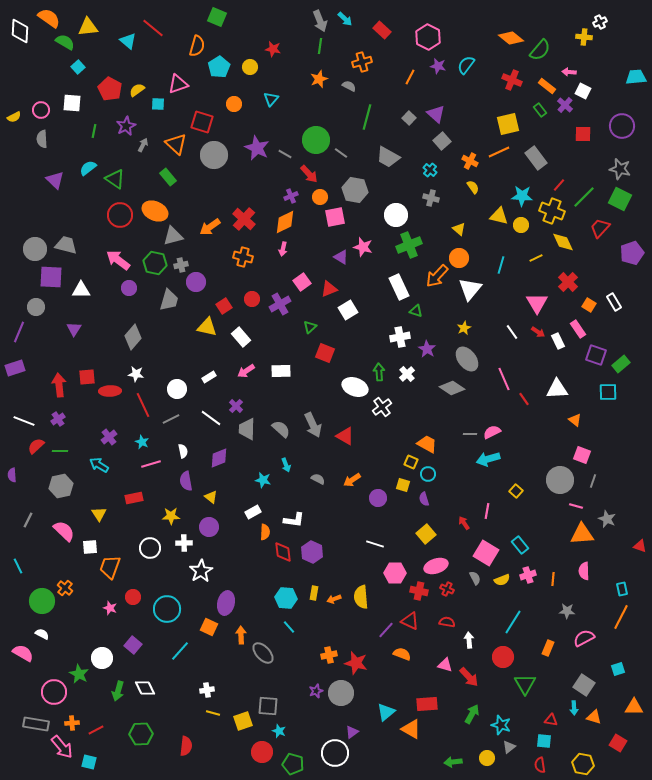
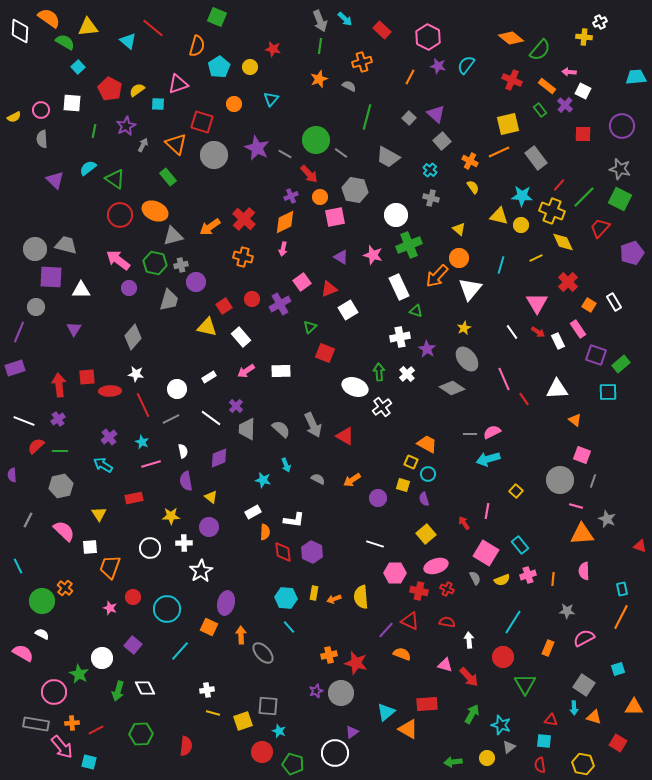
pink star at (363, 247): moved 10 px right, 8 px down
cyan arrow at (99, 465): moved 4 px right
orange triangle at (411, 729): moved 3 px left
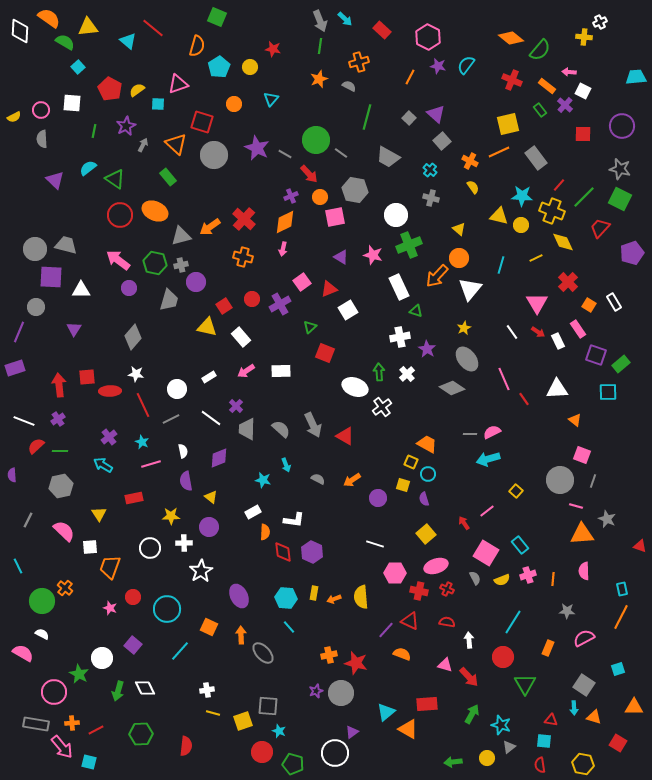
orange cross at (362, 62): moved 3 px left
gray triangle at (173, 236): moved 8 px right
pink line at (487, 511): rotated 42 degrees clockwise
purple ellipse at (226, 603): moved 13 px right, 7 px up; rotated 40 degrees counterclockwise
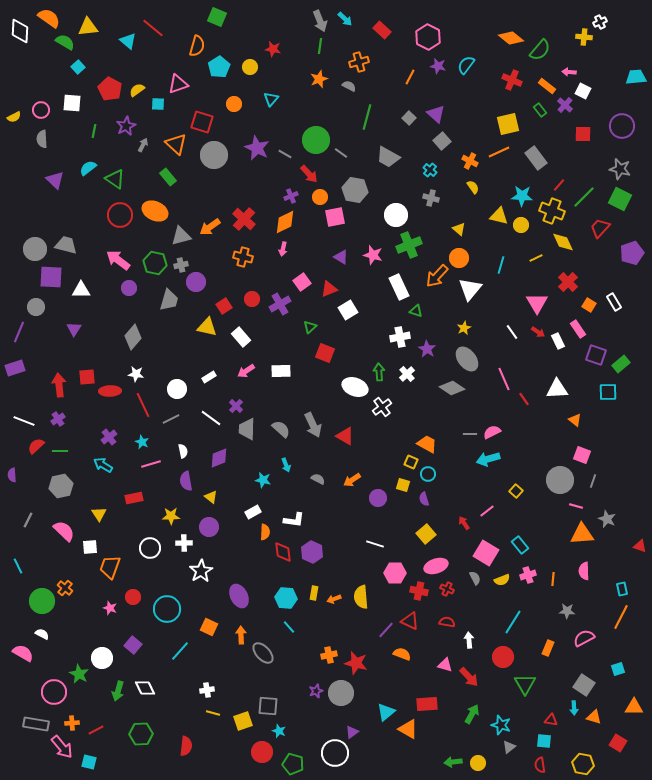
yellow circle at (487, 758): moved 9 px left, 5 px down
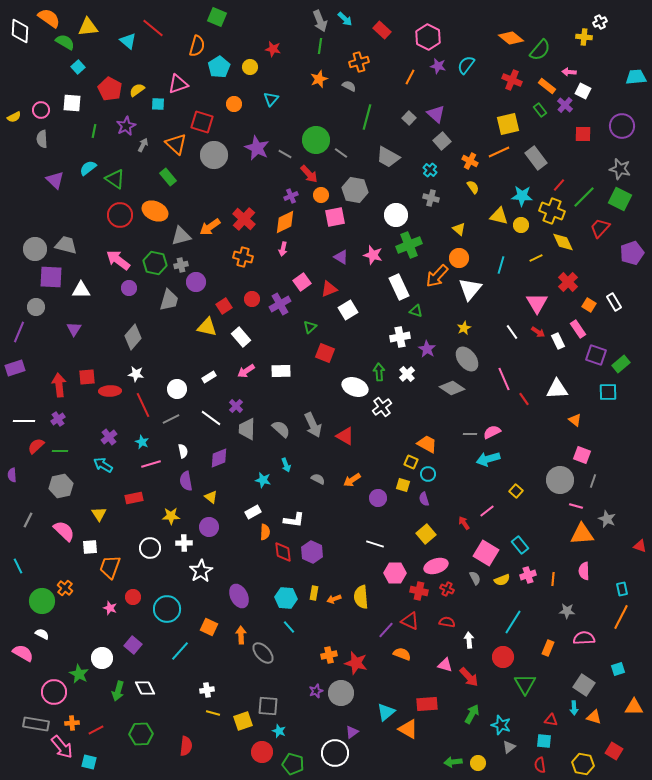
orange circle at (320, 197): moved 1 px right, 2 px up
white line at (24, 421): rotated 20 degrees counterclockwise
pink semicircle at (584, 638): rotated 25 degrees clockwise
red square at (618, 743): moved 4 px left, 8 px down
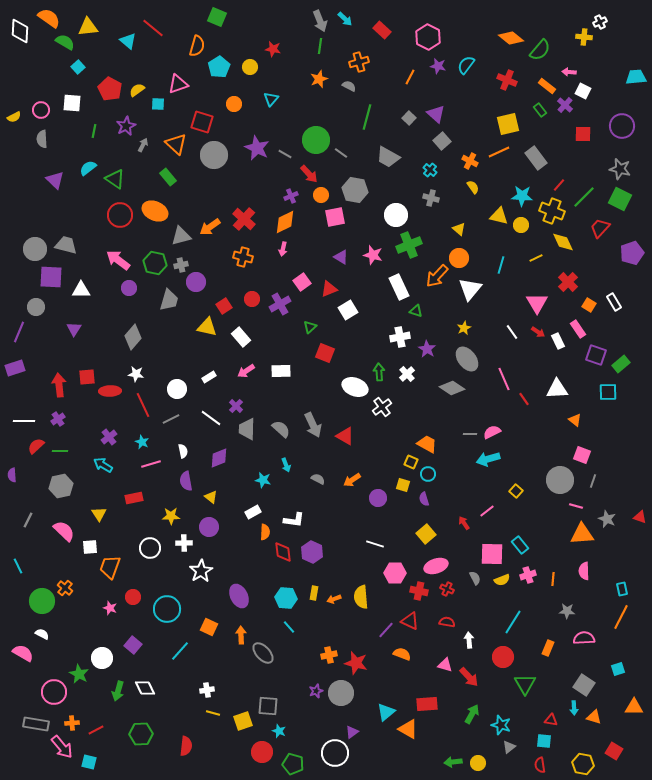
red cross at (512, 80): moved 5 px left
red triangle at (640, 546): moved 29 px up
pink square at (486, 553): moved 6 px right, 1 px down; rotated 30 degrees counterclockwise
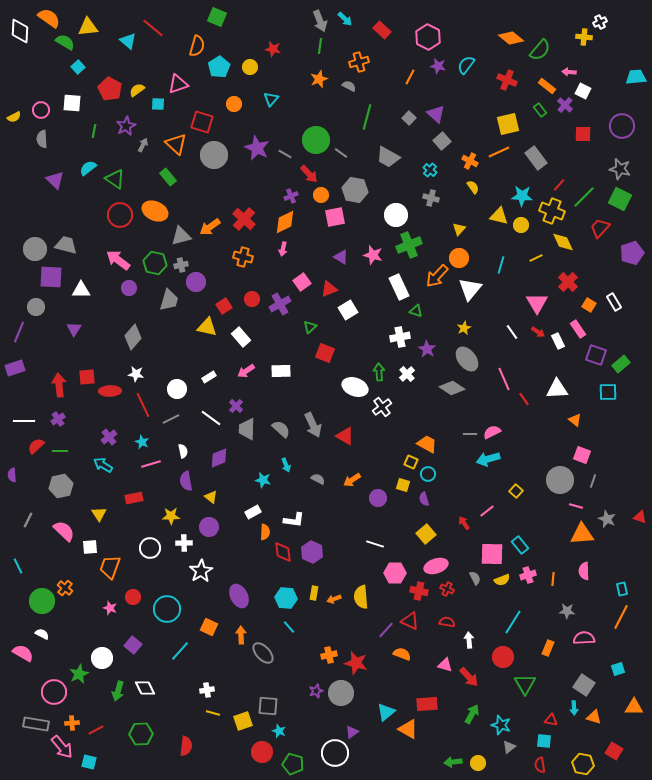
yellow triangle at (459, 229): rotated 32 degrees clockwise
green star at (79, 674): rotated 18 degrees clockwise
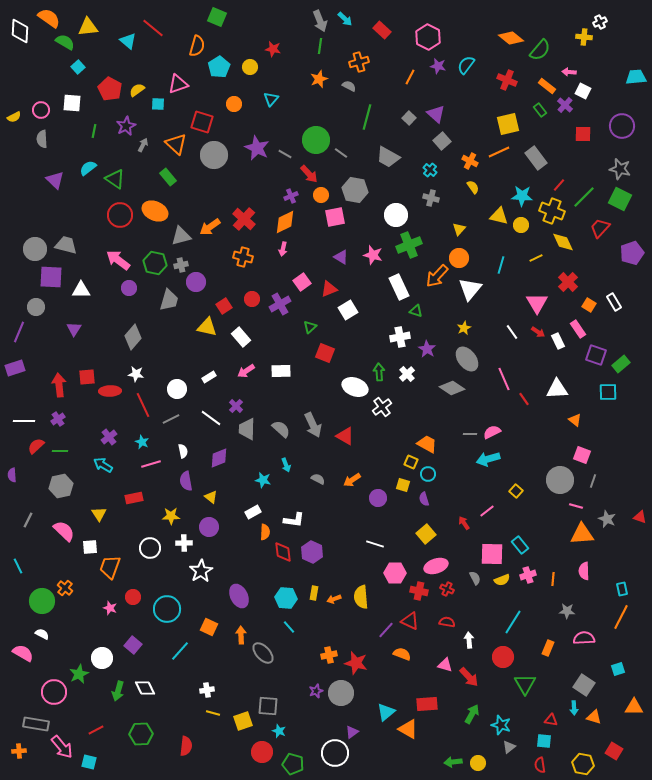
orange cross at (72, 723): moved 53 px left, 28 px down
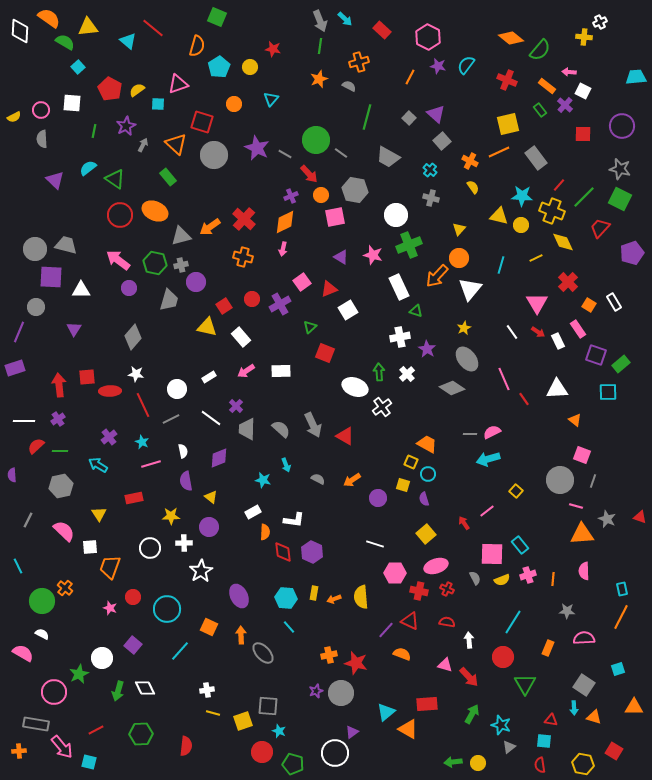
cyan arrow at (103, 465): moved 5 px left
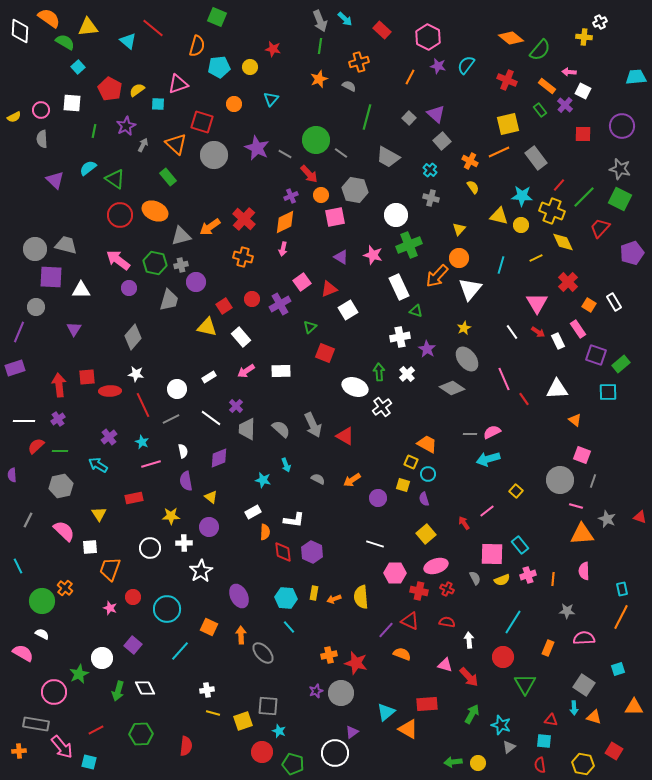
cyan pentagon at (219, 67): rotated 25 degrees clockwise
orange trapezoid at (110, 567): moved 2 px down
